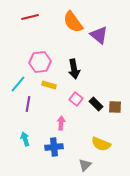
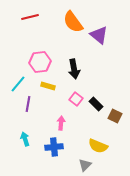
yellow rectangle: moved 1 px left, 1 px down
brown square: moved 9 px down; rotated 24 degrees clockwise
yellow semicircle: moved 3 px left, 2 px down
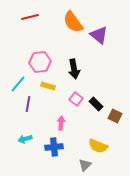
cyan arrow: rotated 88 degrees counterclockwise
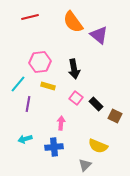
pink square: moved 1 px up
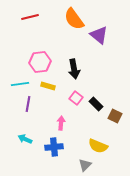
orange semicircle: moved 1 px right, 3 px up
cyan line: moved 2 px right; rotated 42 degrees clockwise
cyan arrow: rotated 40 degrees clockwise
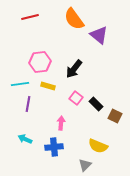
black arrow: rotated 48 degrees clockwise
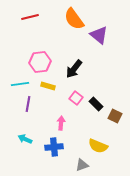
gray triangle: moved 3 px left; rotated 24 degrees clockwise
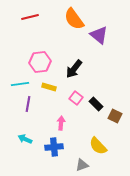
yellow rectangle: moved 1 px right, 1 px down
yellow semicircle: rotated 24 degrees clockwise
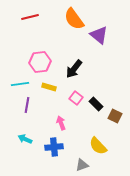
purple line: moved 1 px left, 1 px down
pink arrow: rotated 24 degrees counterclockwise
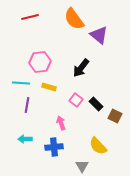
black arrow: moved 7 px right, 1 px up
cyan line: moved 1 px right, 1 px up; rotated 12 degrees clockwise
pink square: moved 2 px down
cyan arrow: rotated 24 degrees counterclockwise
gray triangle: moved 1 px down; rotated 40 degrees counterclockwise
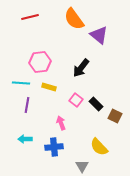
yellow semicircle: moved 1 px right, 1 px down
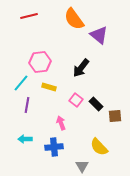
red line: moved 1 px left, 1 px up
cyan line: rotated 54 degrees counterclockwise
brown square: rotated 32 degrees counterclockwise
